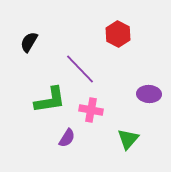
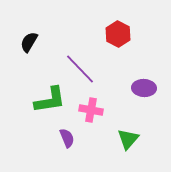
purple ellipse: moved 5 px left, 6 px up
purple semicircle: rotated 54 degrees counterclockwise
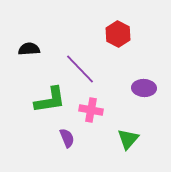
black semicircle: moved 7 px down; rotated 55 degrees clockwise
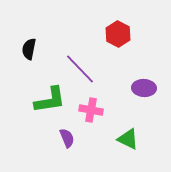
black semicircle: rotated 75 degrees counterclockwise
green triangle: rotated 45 degrees counterclockwise
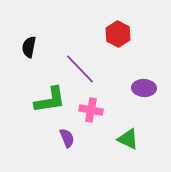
black semicircle: moved 2 px up
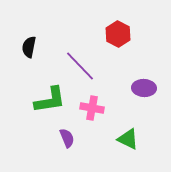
purple line: moved 3 px up
pink cross: moved 1 px right, 2 px up
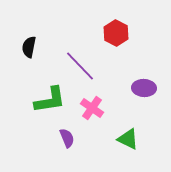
red hexagon: moved 2 px left, 1 px up
pink cross: rotated 25 degrees clockwise
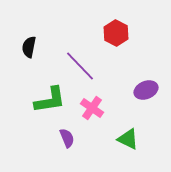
purple ellipse: moved 2 px right, 2 px down; rotated 25 degrees counterclockwise
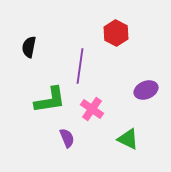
purple line: rotated 52 degrees clockwise
pink cross: moved 1 px down
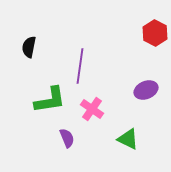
red hexagon: moved 39 px right
